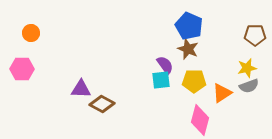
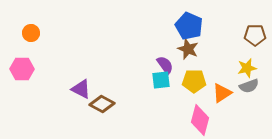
purple triangle: rotated 25 degrees clockwise
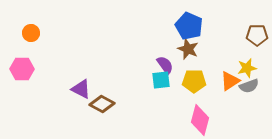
brown pentagon: moved 2 px right
orange triangle: moved 8 px right, 12 px up
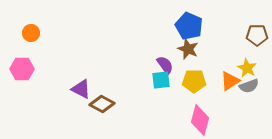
yellow star: rotated 30 degrees counterclockwise
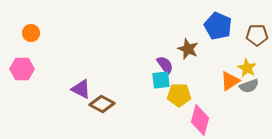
blue pentagon: moved 29 px right
yellow pentagon: moved 15 px left, 14 px down
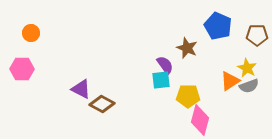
brown star: moved 1 px left, 1 px up
yellow pentagon: moved 9 px right, 1 px down
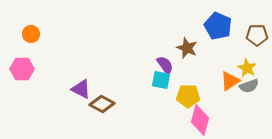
orange circle: moved 1 px down
cyan square: rotated 18 degrees clockwise
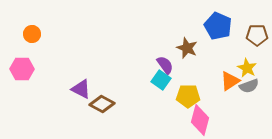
orange circle: moved 1 px right
cyan square: rotated 24 degrees clockwise
